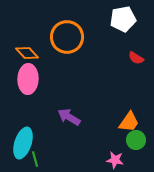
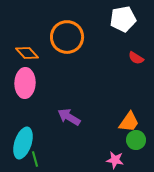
pink ellipse: moved 3 px left, 4 px down
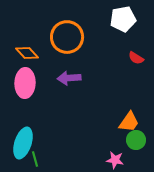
purple arrow: moved 39 px up; rotated 35 degrees counterclockwise
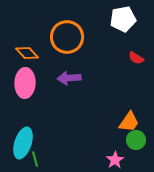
pink star: rotated 30 degrees clockwise
